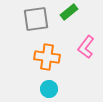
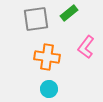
green rectangle: moved 1 px down
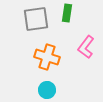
green rectangle: moved 2 px left; rotated 42 degrees counterclockwise
orange cross: rotated 10 degrees clockwise
cyan circle: moved 2 px left, 1 px down
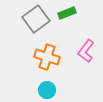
green rectangle: rotated 60 degrees clockwise
gray square: rotated 28 degrees counterclockwise
pink L-shape: moved 4 px down
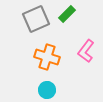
green rectangle: moved 1 px down; rotated 24 degrees counterclockwise
gray square: rotated 12 degrees clockwise
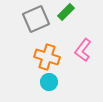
green rectangle: moved 1 px left, 2 px up
pink L-shape: moved 3 px left, 1 px up
cyan circle: moved 2 px right, 8 px up
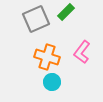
pink L-shape: moved 1 px left, 2 px down
cyan circle: moved 3 px right
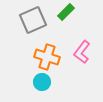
gray square: moved 3 px left, 1 px down
cyan circle: moved 10 px left
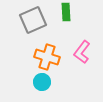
green rectangle: rotated 48 degrees counterclockwise
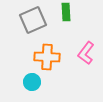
pink L-shape: moved 4 px right, 1 px down
orange cross: rotated 15 degrees counterclockwise
cyan circle: moved 10 px left
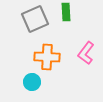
gray square: moved 2 px right, 1 px up
